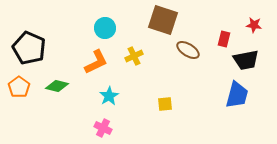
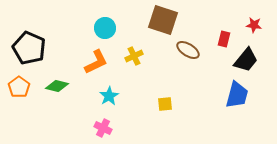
black trapezoid: rotated 40 degrees counterclockwise
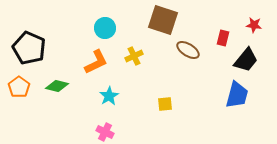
red rectangle: moved 1 px left, 1 px up
pink cross: moved 2 px right, 4 px down
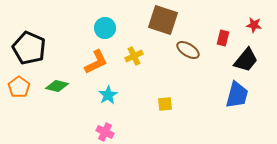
cyan star: moved 1 px left, 1 px up
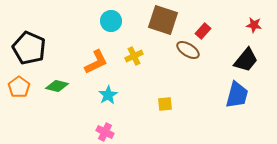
cyan circle: moved 6 px right, 7 px up
red rectangle: moved 20 px left, 7 px up; rotated 28 degrees clockwise
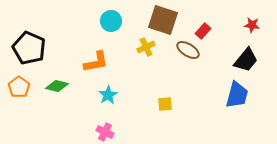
red star: moved 2 px left
yellow cross: moved 12 px right, 9 px up
orange L-shape: rotated 16 degrees clockwise
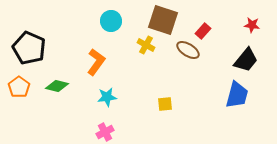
yellow cross: moved 2 px up; rotated 36 degrees counterclockwise
orange L-shape: rotated 44 degrees counterclockwise
cyan star: moved 1 px left, 2 px down; rotated 24 degrees clockwise
pink cross: rotated 36 degrees clockwise
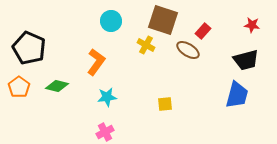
black trapezoid: rotated 36 degrees clockwise
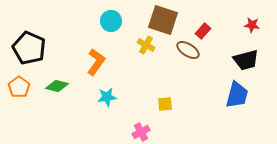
pink cross: moved 36 px right
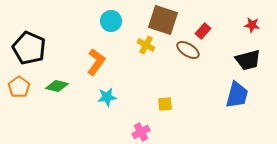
black trapezoid: moved 2 px right
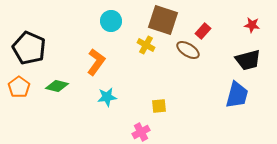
yellow square: moved 6 px left, 2 px down
